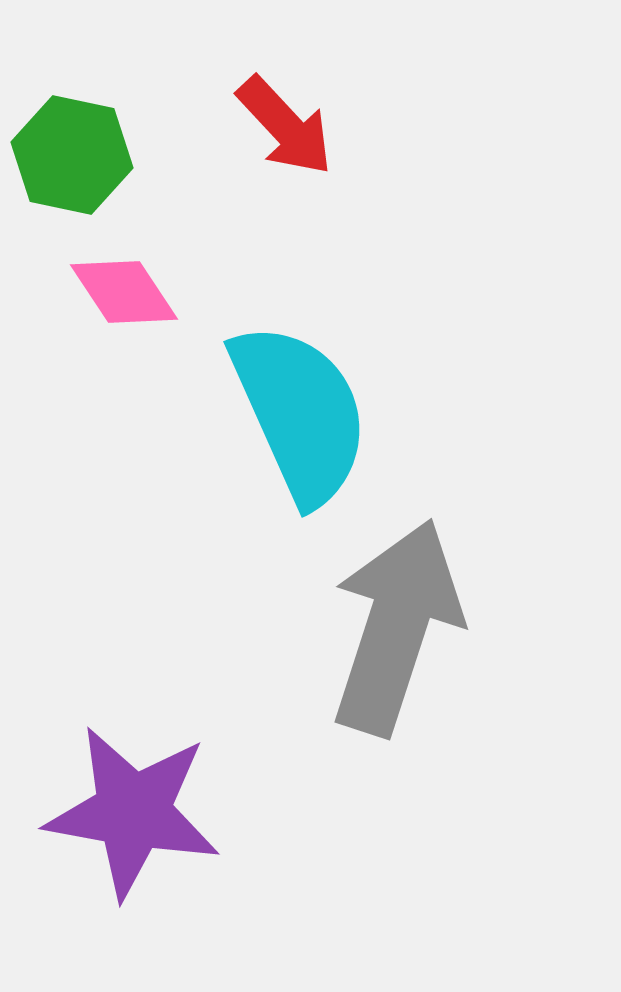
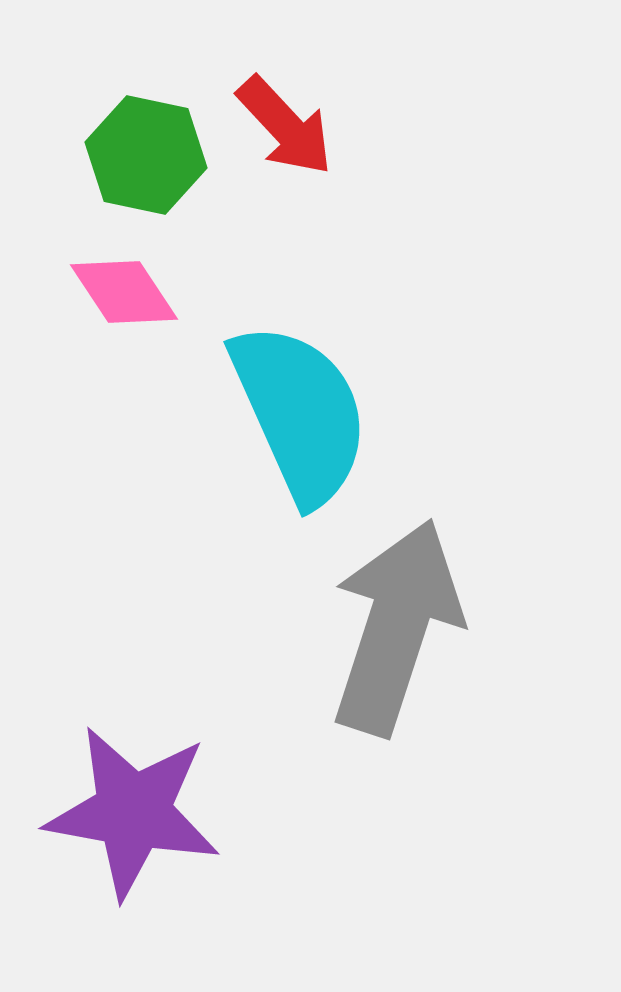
green hexagon: moved 74 px right
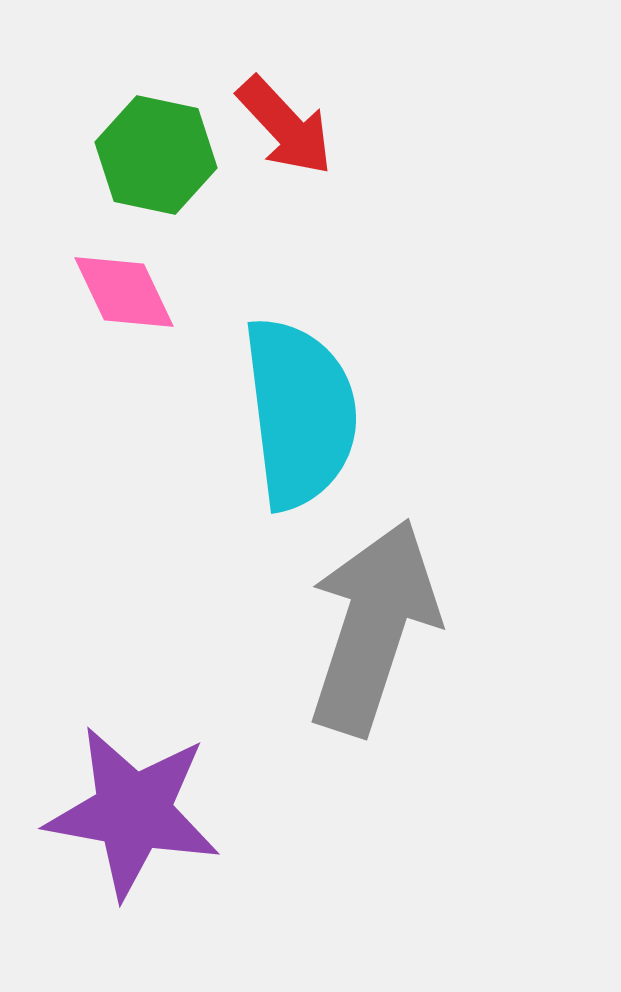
green hexagon: moved 10 px right
pink diamond: rotated 8 degrees clockwise
cyan semicircle: rotated 17 degrees clockwise
gray arrow: moved 23 px left
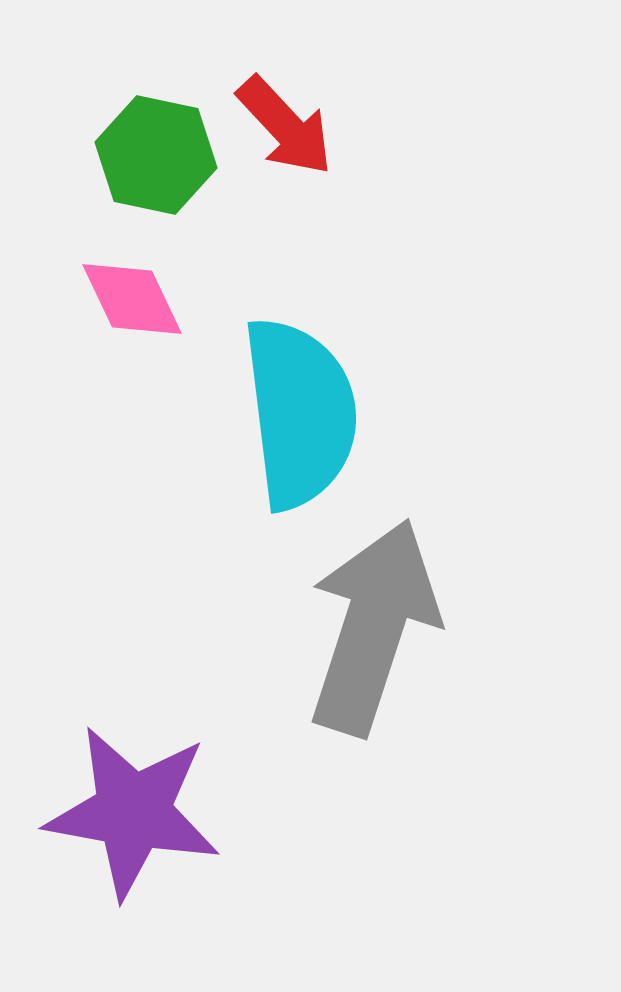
pink diamond: moved 8 px right, 7 px down
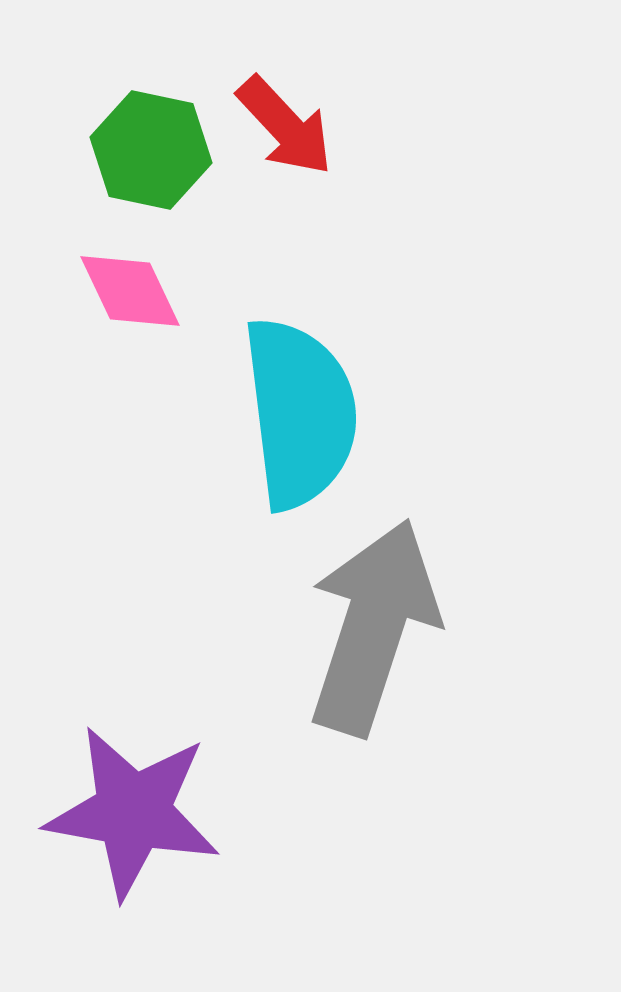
green hexagon: moved 5 px left, 5 px up
pink diamond: moved 2 px left, 8 px up
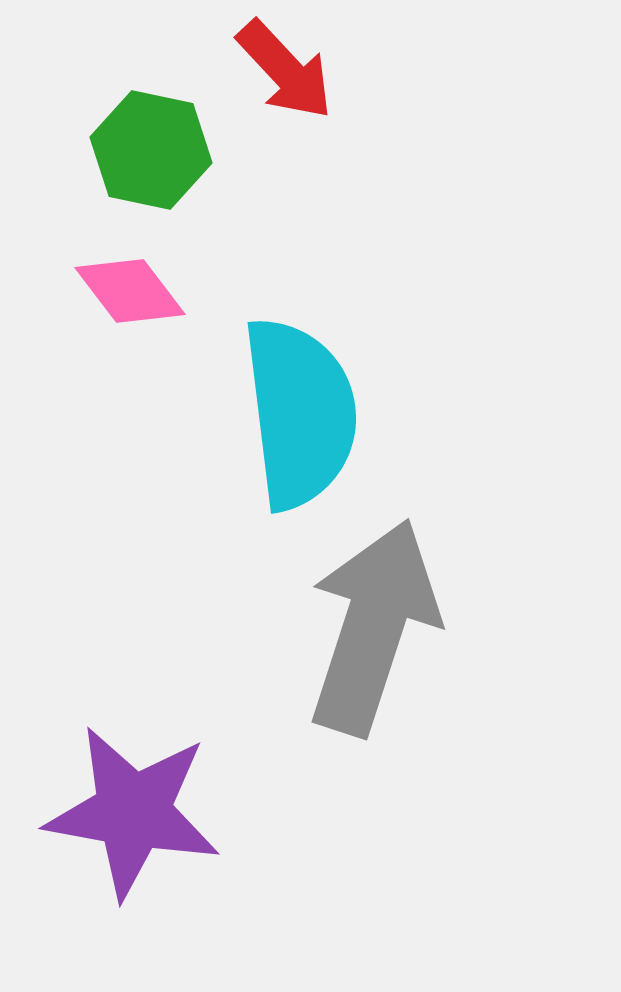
red arrow: moved 56 px up
pink diamond: rotated 12 degrees counterclockwise
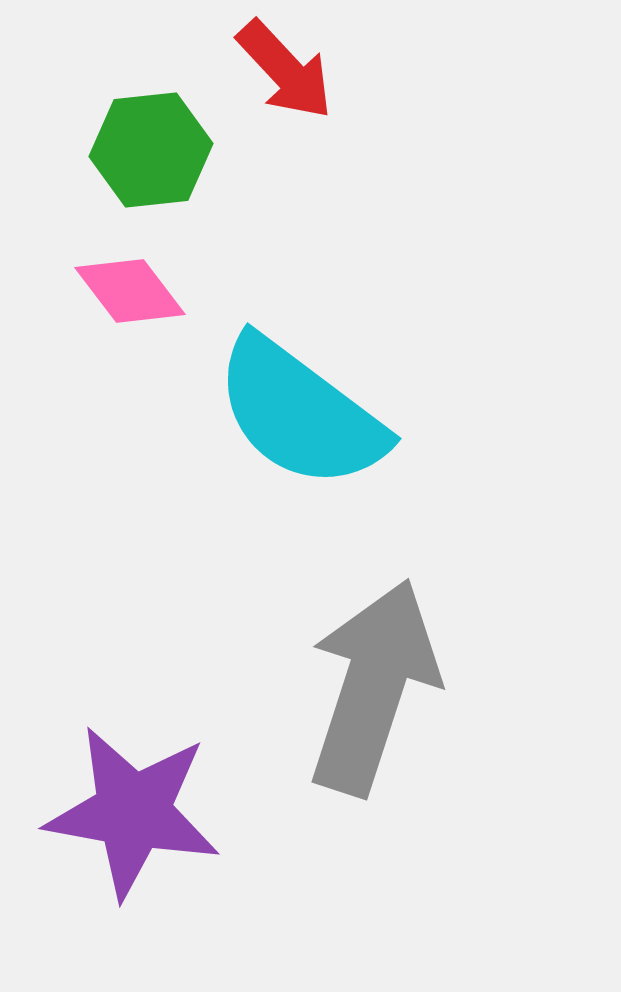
green hexagon: rotated 18 degrees counterclockwise
cyan semicircle: rotated 134 degrees clockwise
gray arrow: moved 60 px down
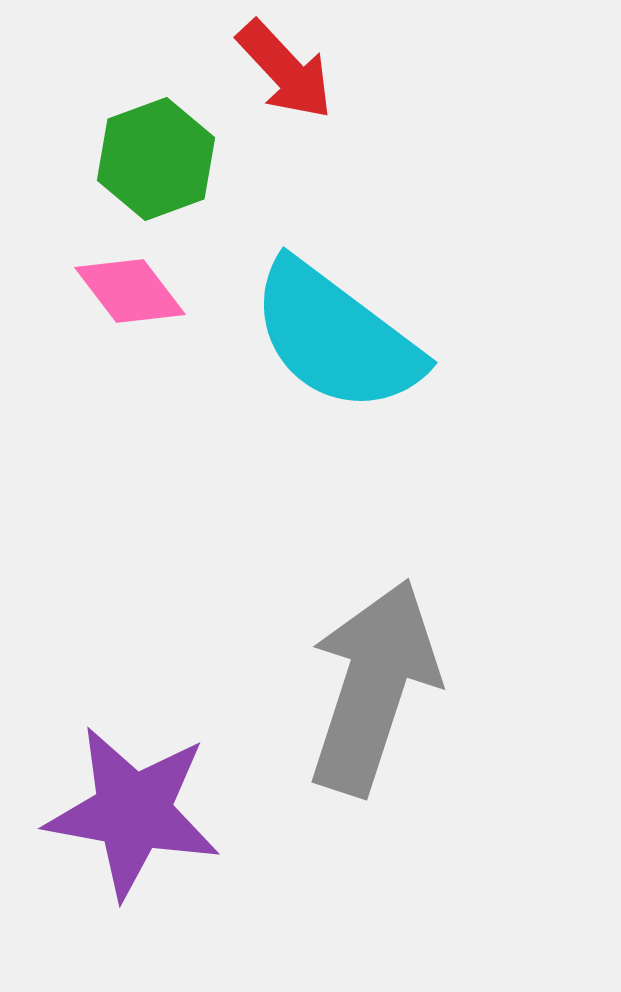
green hexagon: moved 5 px right, 9 px down; rotated 14 degrees counterclockwise
cyan semicircle: moved 36 px right, 76 px up
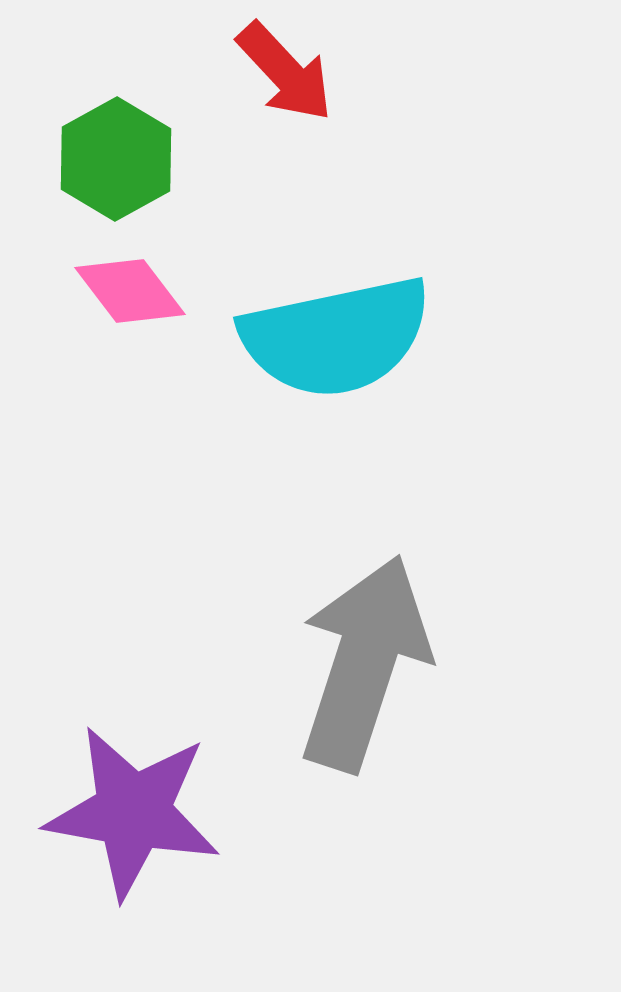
red arrow: moved 2 px down
green hexagon: moved 40 px left; rotated 9 degrees counterclockwise
cyan semicircle: rotated 49 degrees counterclockwise
gray arrow: moved 9 px left, 24 px up
